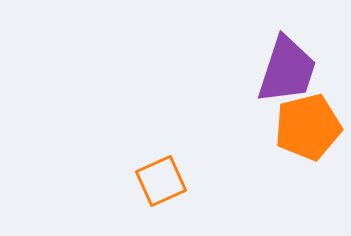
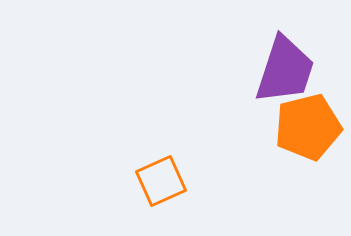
purple trapezoid: moved 2 px left
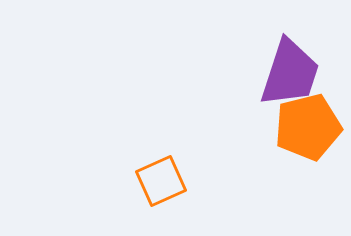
purple trapezoid: moved 5 px right, 3 px down
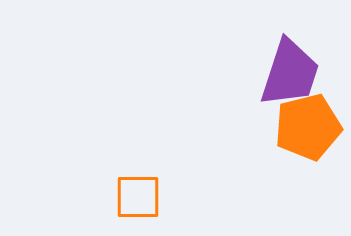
orange square: moved 23 px left, 16 px down; rotated 24 degrees clockwise
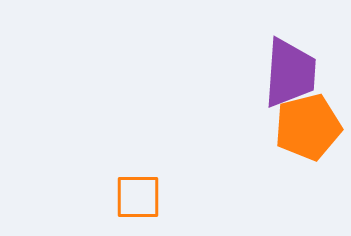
purple trapezoid: rotated 14 degrees counterclockwise
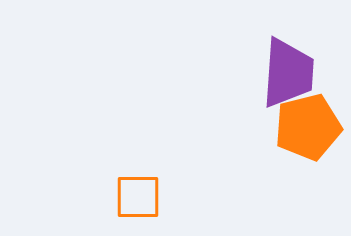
purple trapezoid: moved 2 px left
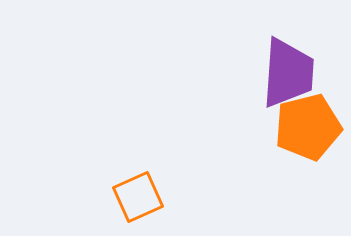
orange square: rotated 24 degrees counterclockwise
